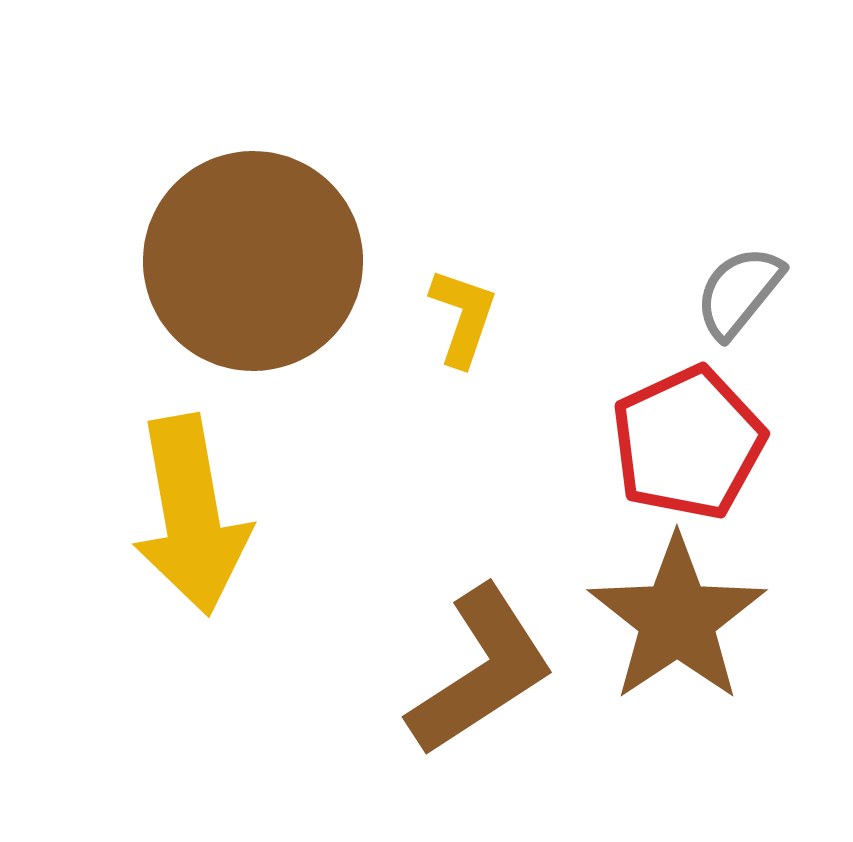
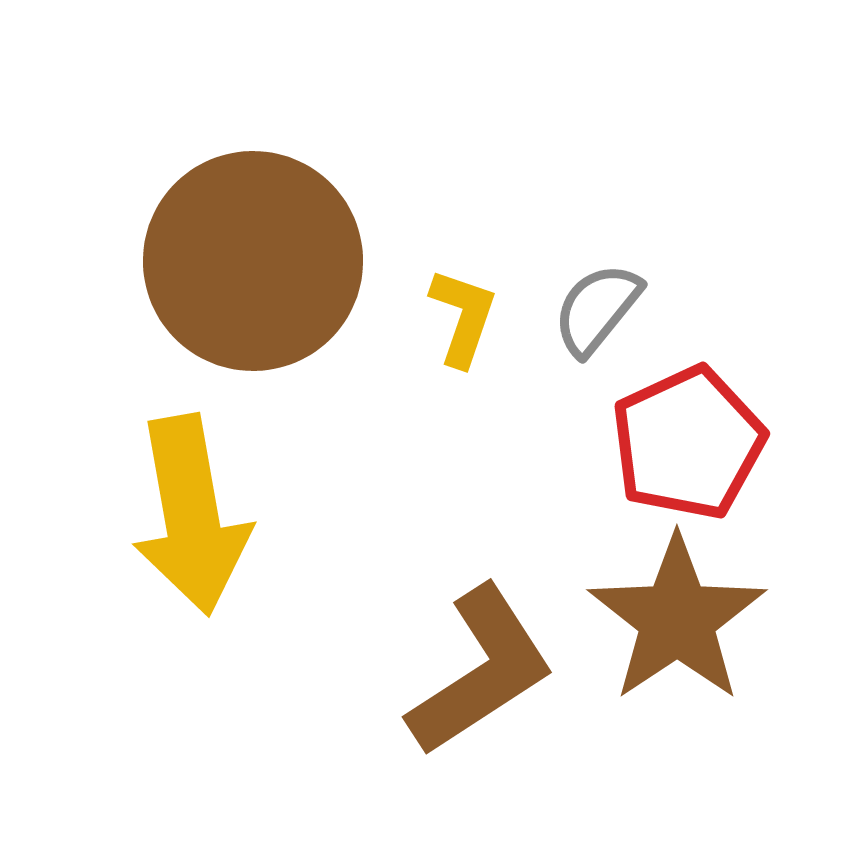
gray semicircle: moved 142 px left, 17 px down
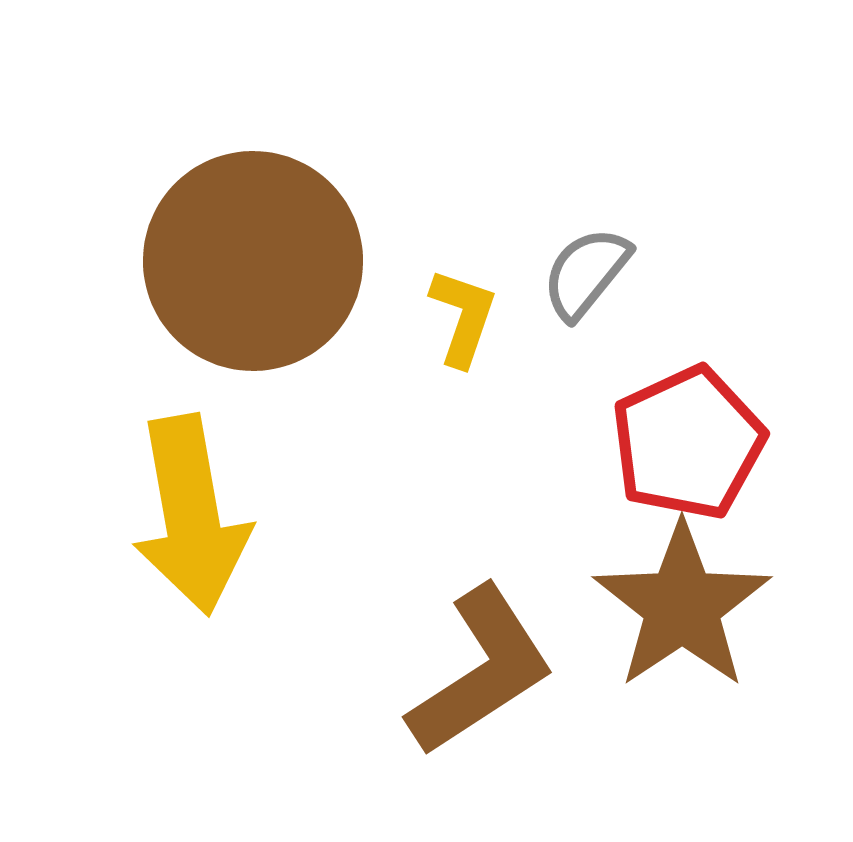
gray semicircle: moved 11 px left, 36 px up
brown star: moved 5 px right, 13 px up
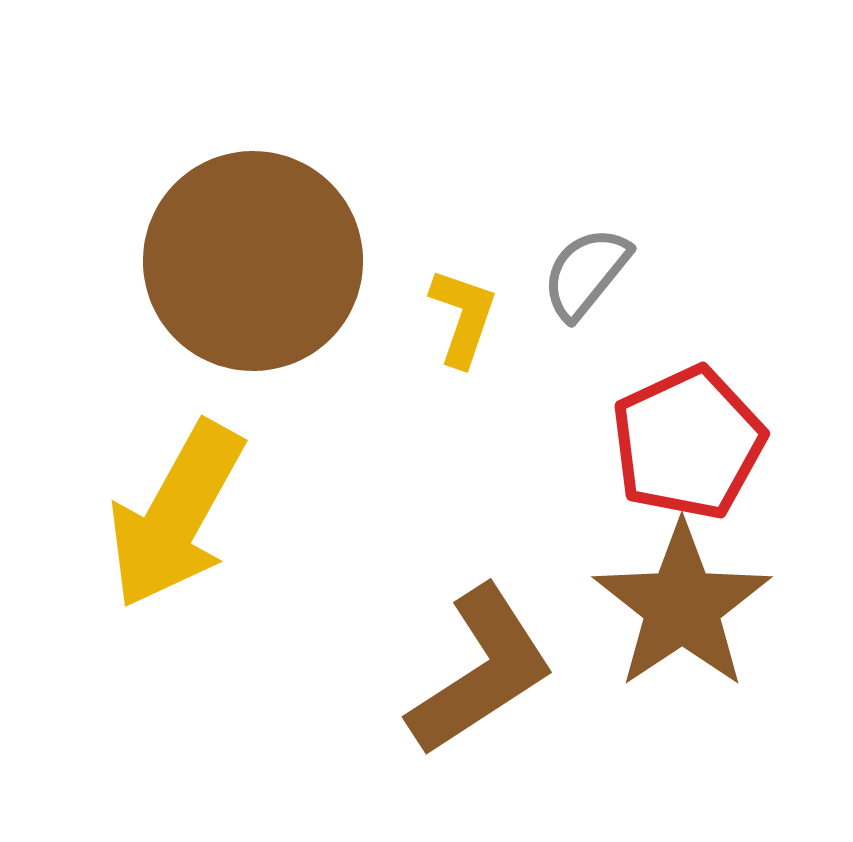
yellow arrow: moved 15 px left; rotated 39 degrees clockwise
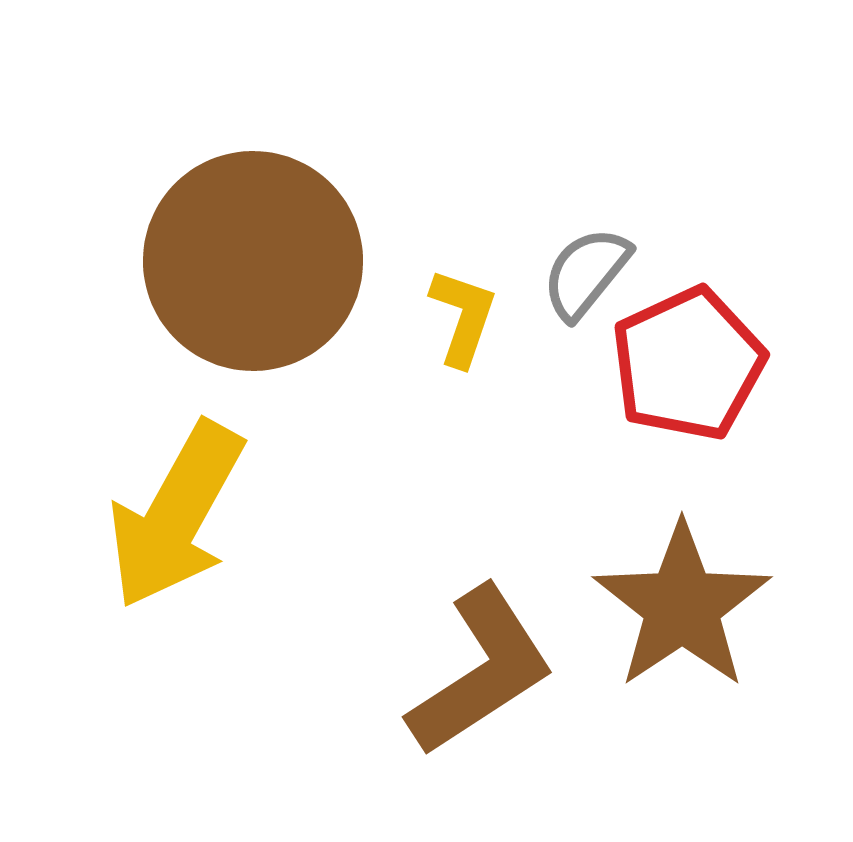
red pentagon: moved 79 px up
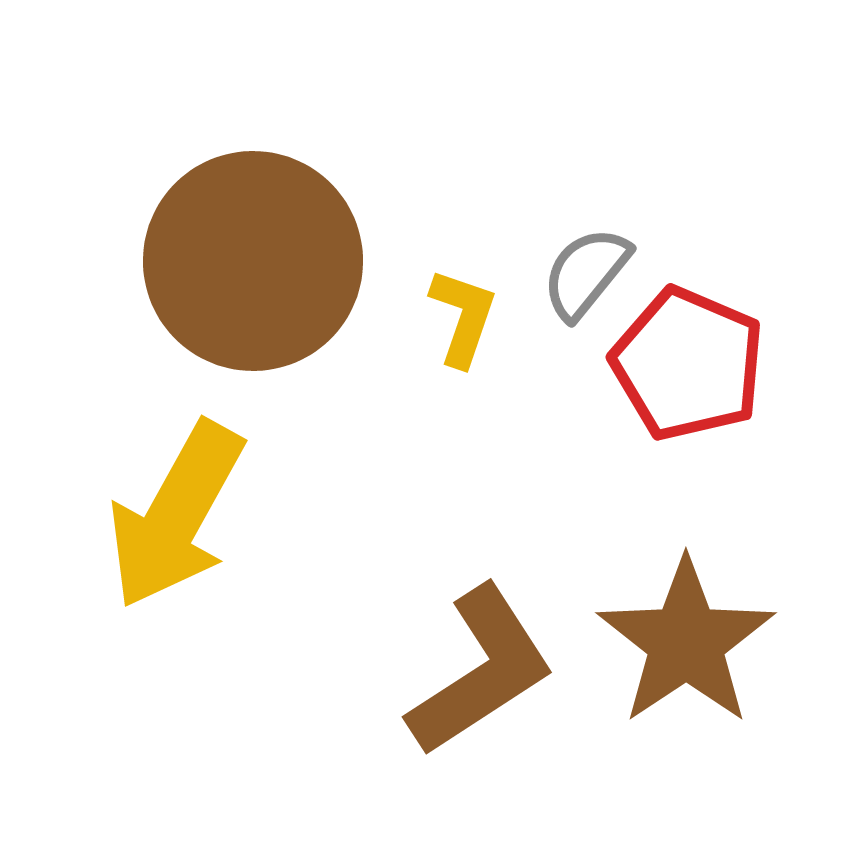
red pentagon: rotated 24 degrees counterclockwise
brown star: moved 4 px right, 36 px down
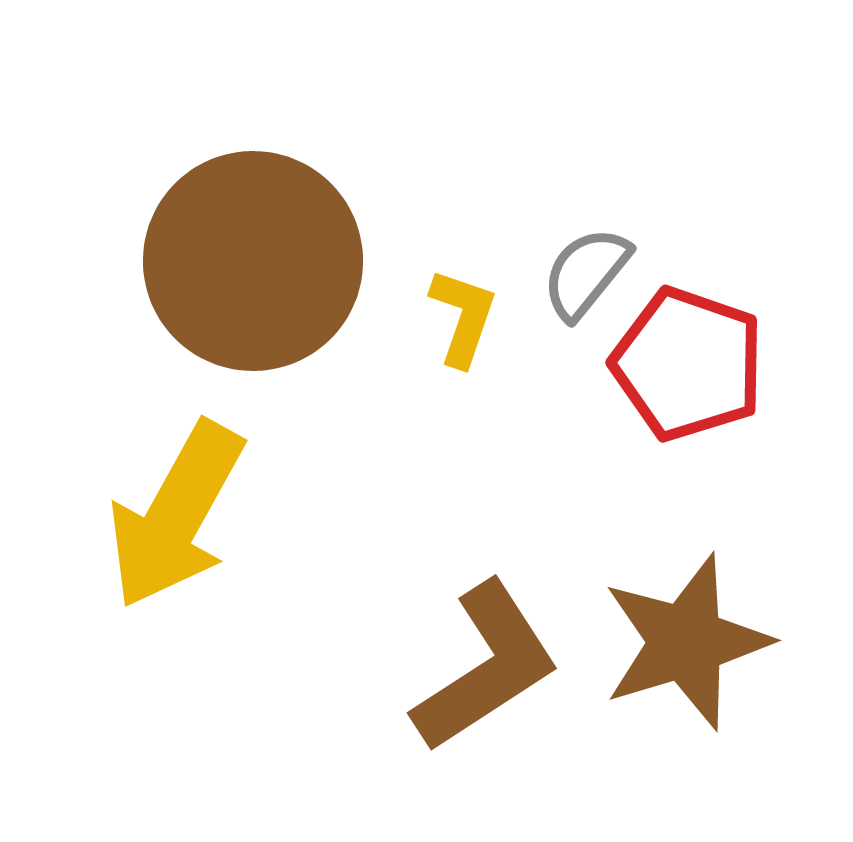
red pentagon: rotated 4 degrees counterclockwise
brown star: rotated 17 degrees clockwise
brown L-shape: moved 5 px right, 4 px up
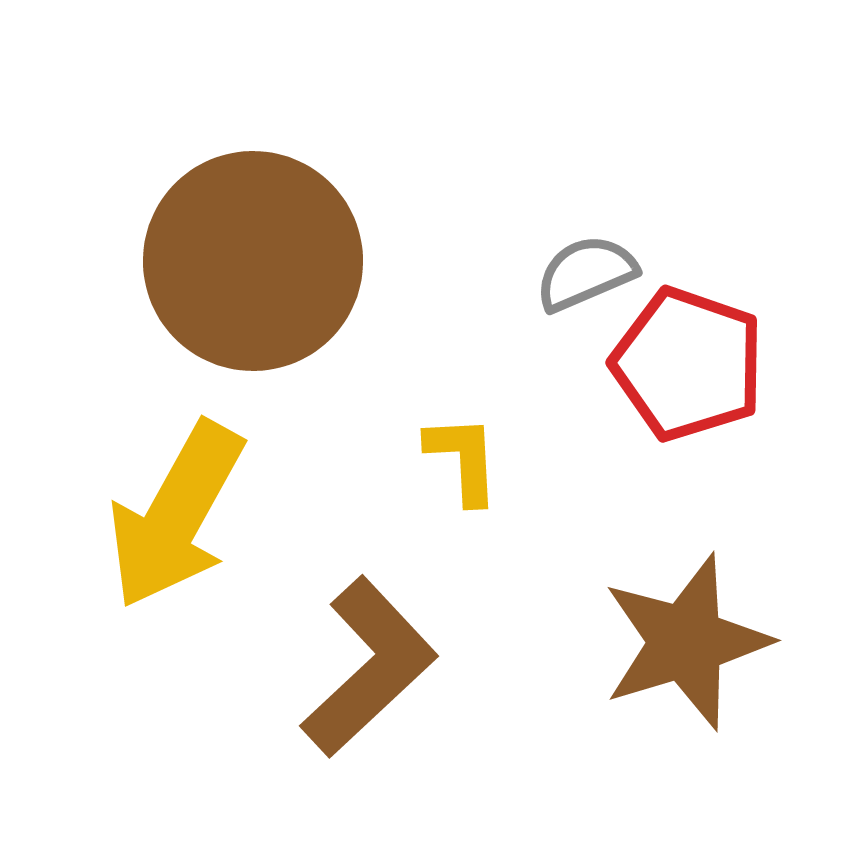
gray semicircle: rotated 28 degrees clockwise
yellow L-shape: moved 142 px down; rotated 22 degrees counterclockwise
brown L-shape: moved 117 px left; rotated 10 degrees counterclockwise
